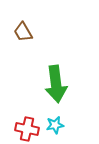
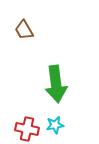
brown trapezoid: moved 1 px right, 2 px up
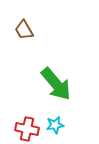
green arrow: rotated 33 degrees counterclockwise
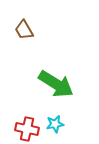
green arrow: rotated 18 degrees counterclockwise
cyan star: moved 1 px up
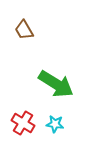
cyan star: rotated 18 degrees clockwise
red cross: moved 4 px left, 6 px up; rotated 20 degrees clockwise
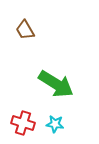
brown trapezoid: moved 1 px right
red cross: rotated 15 degrees counterclockwise
